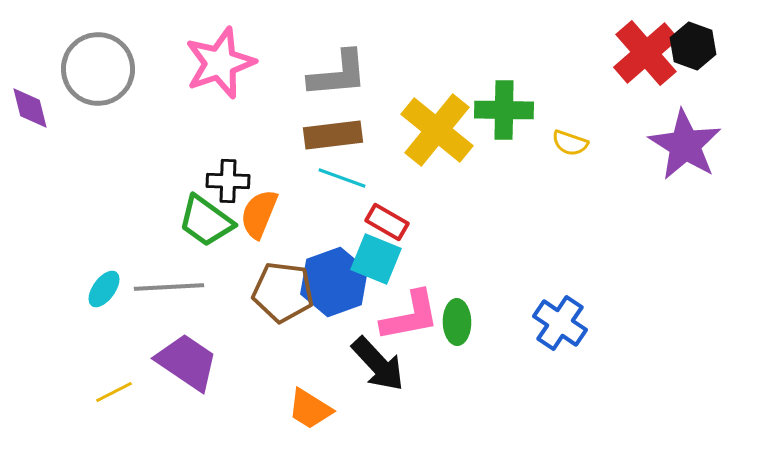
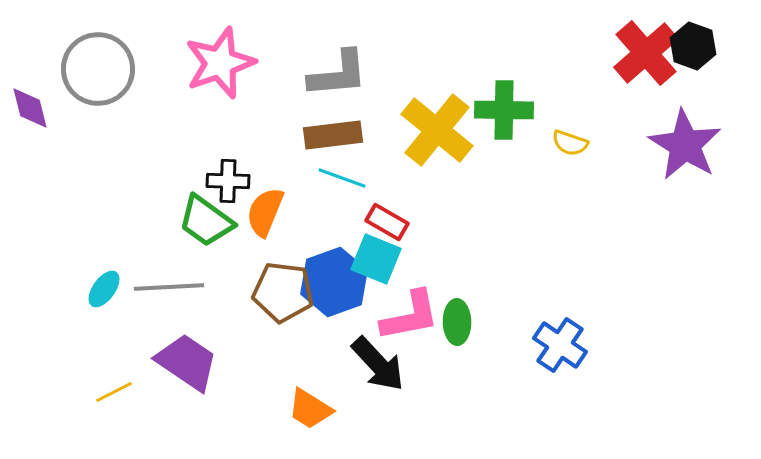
orange semicircle: moved 6 px right, 2 px up
blue cross: moved 22 px down
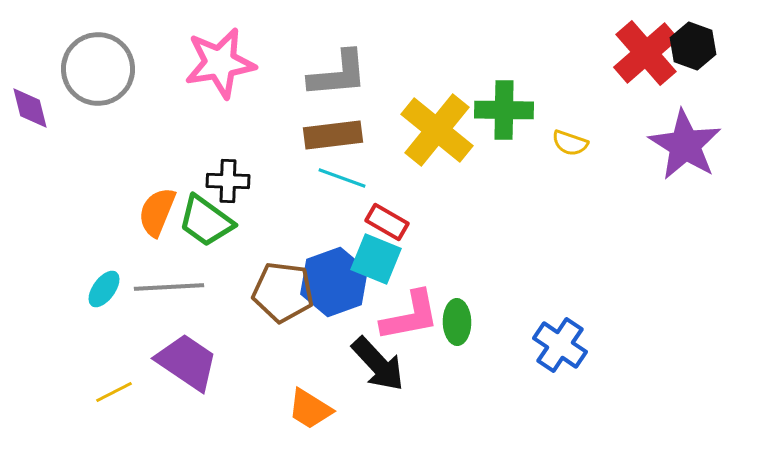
pink star: rotated 10 degrees clockwise
orange semicircle: moved 108 px left
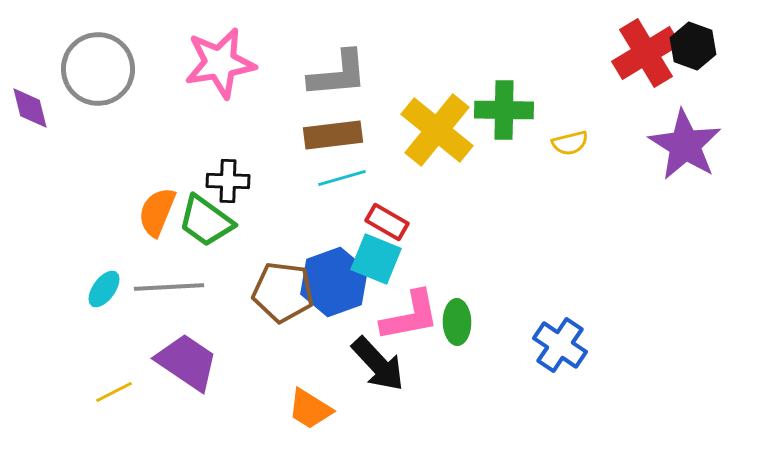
red cross: rotated 10 degrees clockwise
yellow semicircle: rotated 33 degrees counterclockwise
cyan line: rotated 36 degrees counterclockwise
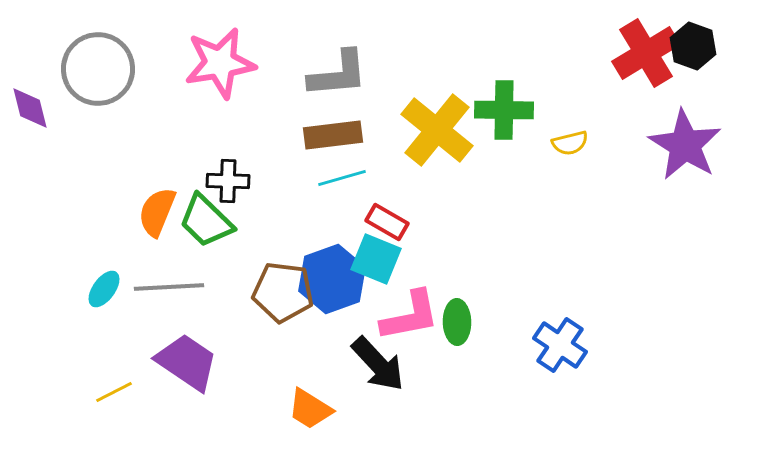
green trapezoid: rotated 8 degrees clockwise
blue hexagon: moved 2 px left, 3 px up
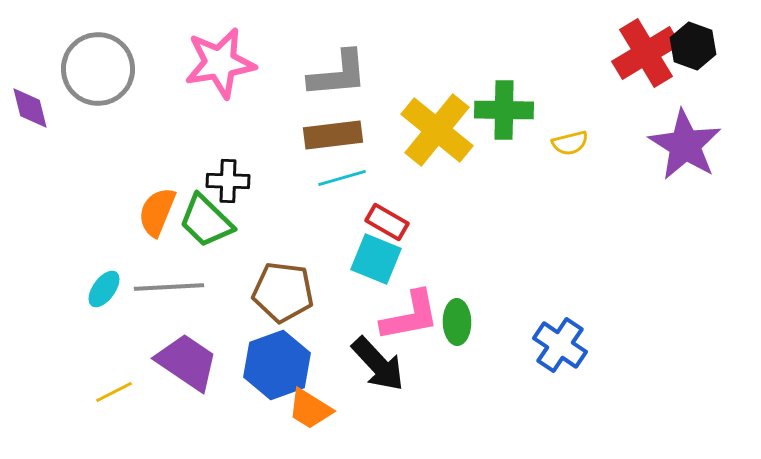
blue hexagon: moved 55 px left, 86 px down
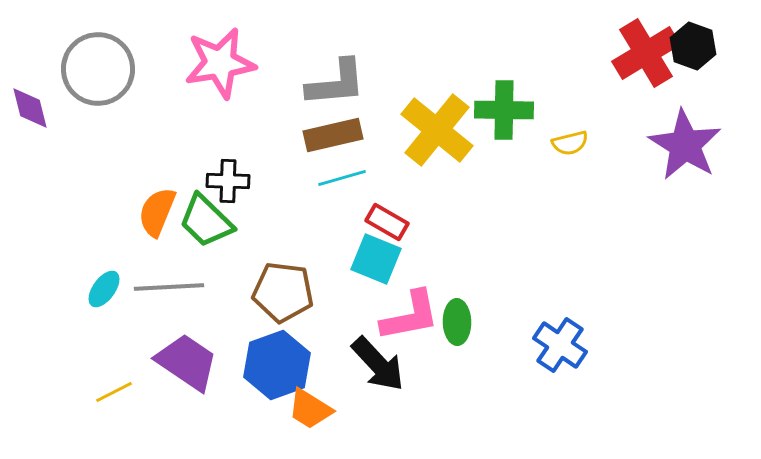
gray L-shape: moved 2 px left, 9 px down
brown rectangle: rotated 6 degrees counterclockwise
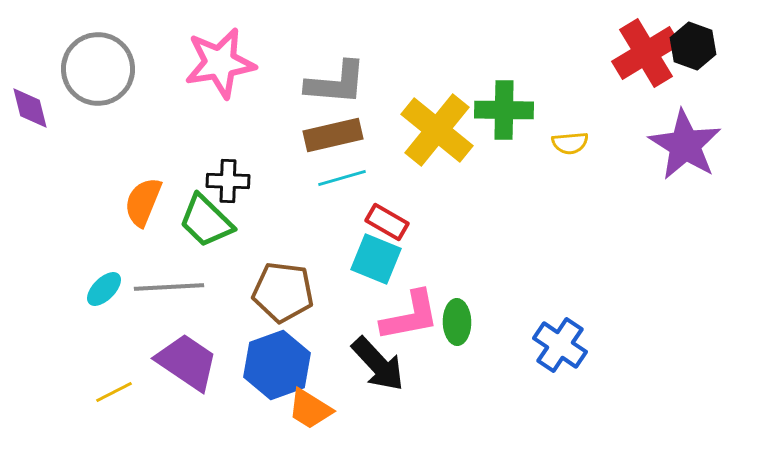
gray L-shape: rotated 10 degrees clockwise
yellow semicircle: rotated 9 degrees clockwise
orange semicircle: moved 14 px left, 10 px up
cyan ellipse: rotated 9 degrees clockwise
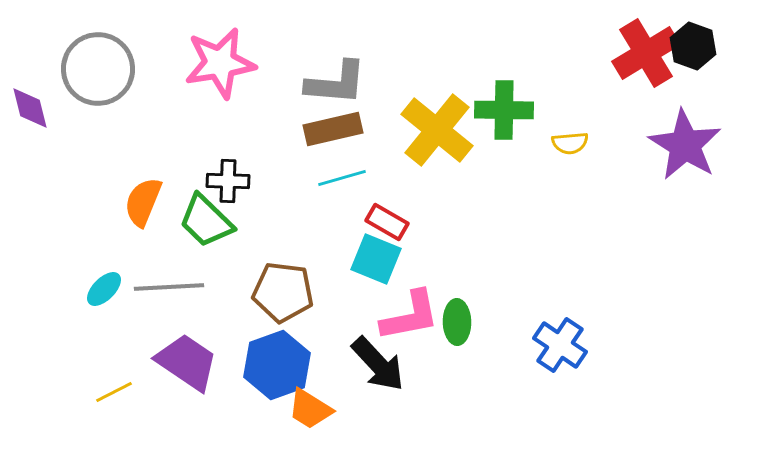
brown rectangle: moved 6 px up
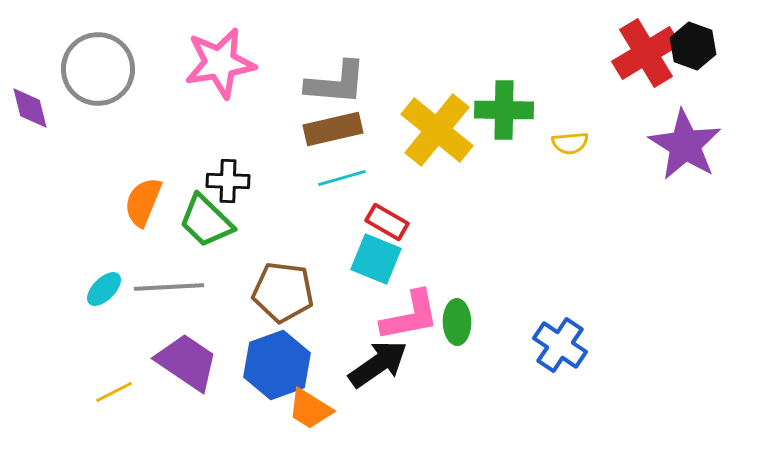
black arrow: rotated 82 degrees counterclockwise
